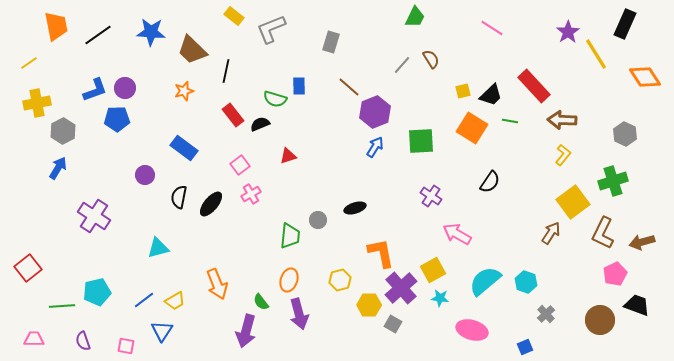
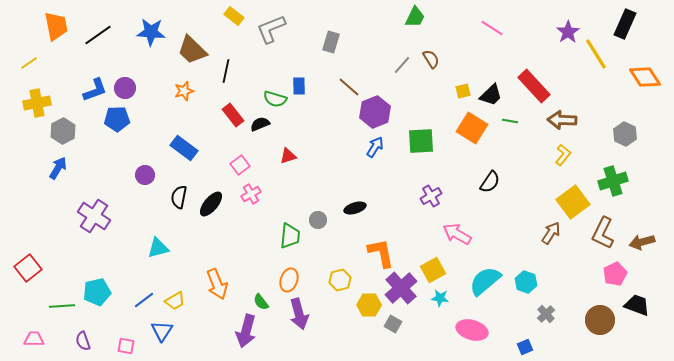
purple cross at (431, 196): rotated 25 degrees clockwise
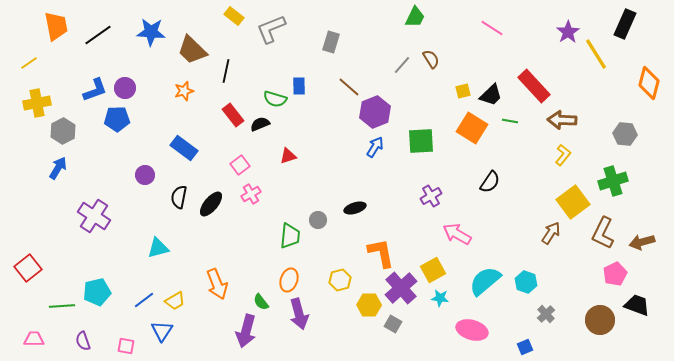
orange diamond at (645, 77): moved 4 px right, 6 px down; rotated 48 degrees clockwise
gray hexagon at (625, 134): rotated 20 degrees counterclockwise
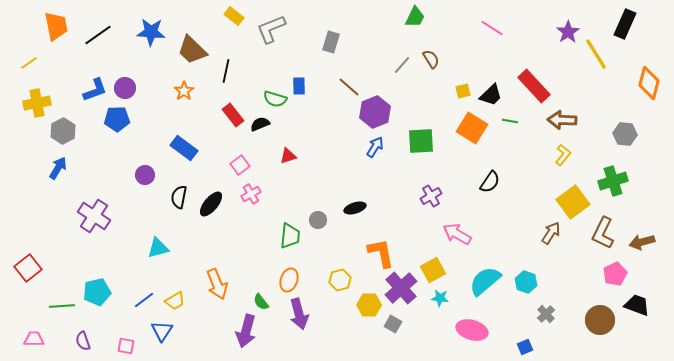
orange star at (184, 91): rotated 18 degrees counterclockwise
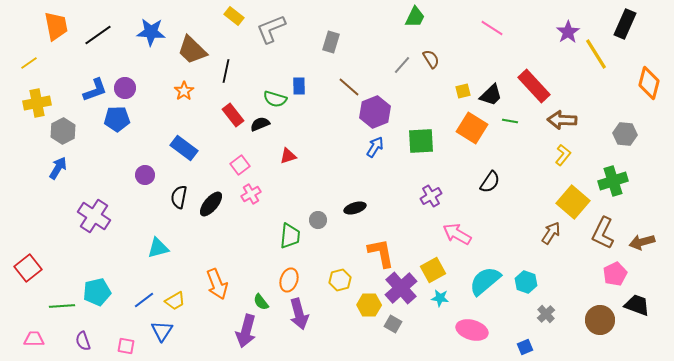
yellow square at (573, 202): rotated 12 degrees counterclockwise
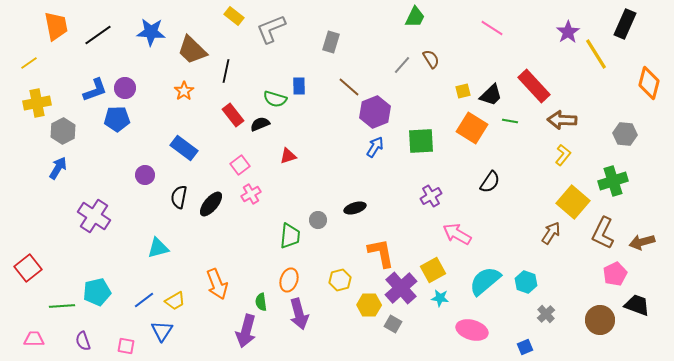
green semicircle at (261, 302): rotated 30 degrees clockwise
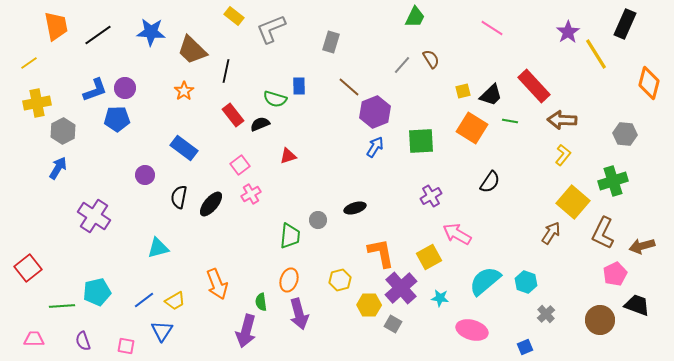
brown arrow at (642, 242): moved 4 px down
yellow square at (433, 270): moved 4 px left, 13 px up
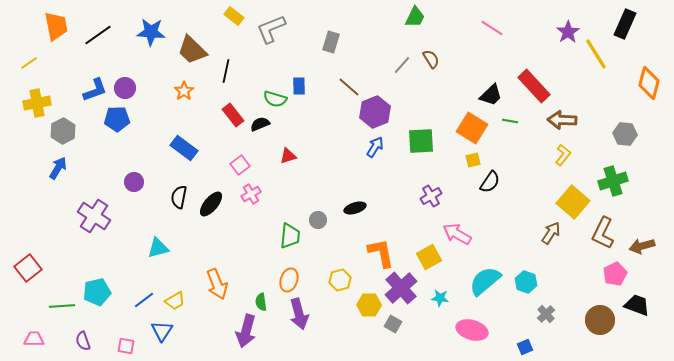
yellow square at (463, 91): moved 10 px right, 69 px down
purple circle at (145, 175): moved 11 px left, 7 px down
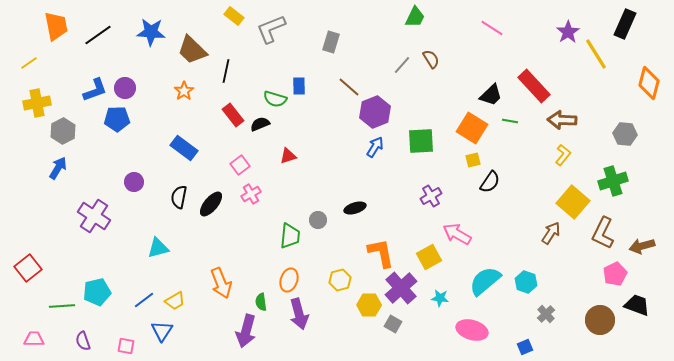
orange arrow at (217, 284): moved 4 px right, 1 px up
